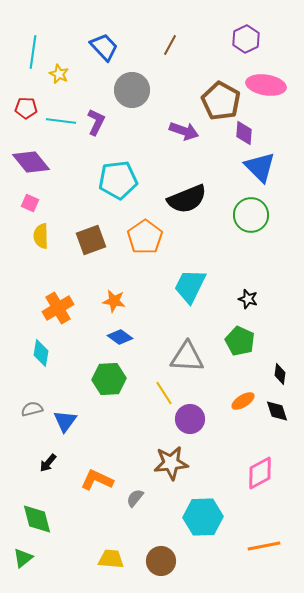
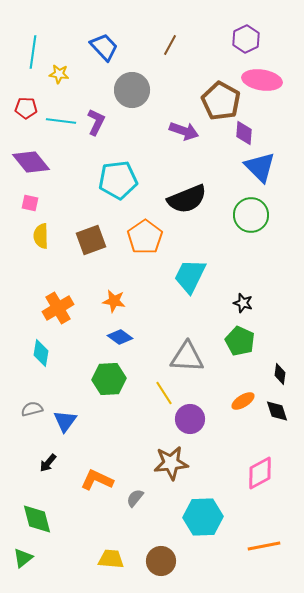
yellow star at (59, 74): rotated 18 degrees counterclockwise
pink ellipse at (266, 85): moved 4 px left, 5 px up
pink square at (30, 203): rotated 12 degrees counterclockwise
cyan trapezoid at (190, 286): moved 10 px up
black star at (248, 299): moved 5 px left, 4 px down
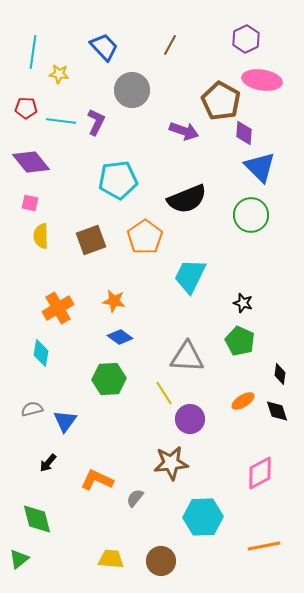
green triangle at (23, 558): moved 4 px left, 1 px down
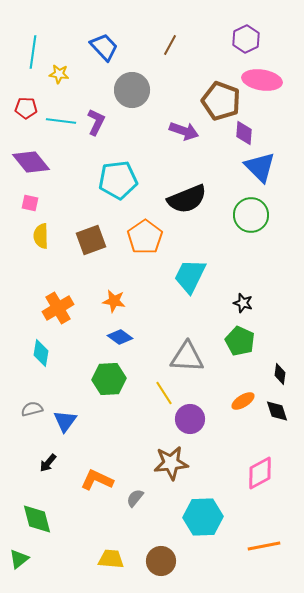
brown pentagon at (221, 101): rotated 9 degrees counterclockwise
